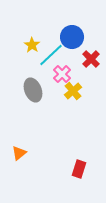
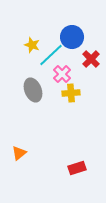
yellow star: rotated 14 degrees counterclockwise
yellow cross: moved 2 px left, 2 px down; rotated 36 degrees clockwise
red rectangle: moved 2 px left, 1 px up; rotated 54 degrees clockwise
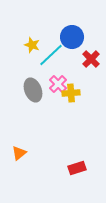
pink cross: moved 4 px left, 10 px down
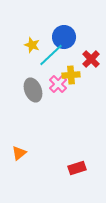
blue circle: moved 8 px left
yellow cross: moved 18 px up
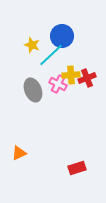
blue circle: moved 2 px left, 1 px up
red cross: moved 4 px left, 19 px down; rotated 24 degrees clockwise
pink cross: rotated 18 degrees counterclockwise
orange triangle: rotated 14 degrees clockwise
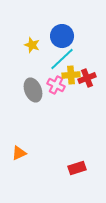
cyan line: moved 11 px right, 4 px down
pink cross: moved 2 px left, 1 px down
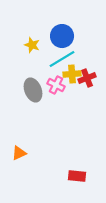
cyan line: rotated 12 degrees clockwise
yellow cross: moved 1 px right, 1 px up
red rectangle: moved 8 px down; rotated 24 degrees clockwise
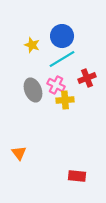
yellow cross: moved 7 px left, 26 px down
orange triangle: rotated 42 degrees counterclockwise
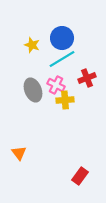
blue circle: moved 2 px down
red rectangle: moved 3 px right; rotated 60 degrees counterclockwise
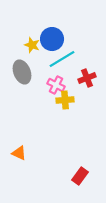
blue circle: moved 10 px left, 1 px down
gray ellipse: moved 11 px left, 18 px up
orange triangle: rotated 28 degrees counterclockwise
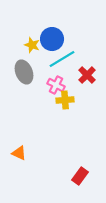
gray ellipse: moved 2 px right
red cross: moved 3 px up; rotated 24 degrees counterclockwise
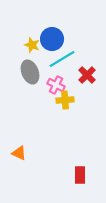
gray ellipse: moved 6 px right
red rectangle: moved 1 px up; rotated 36 degrees counterclockwise
